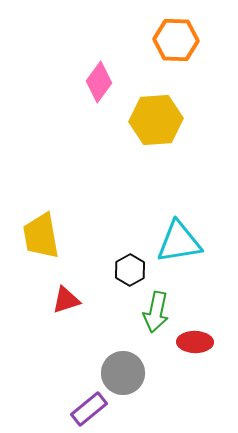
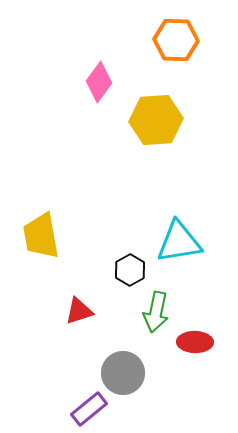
red triangle: moved 13 px right, 11 px down
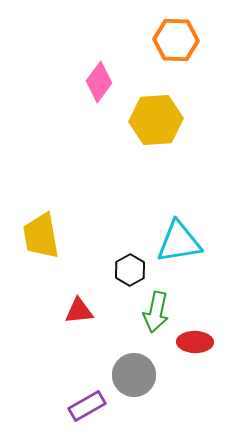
red triangle: rotated 12 degrees clockwise
gray circle: moved 11 px right, 2 px down
purple rectangle: moved 2 px left, 3 px up; rotated 9 degrees clockwise
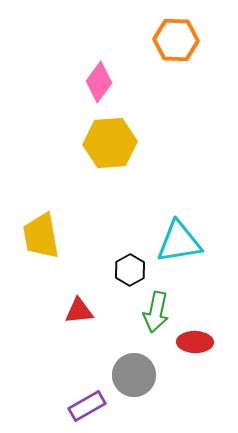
yellow hexagon: moved 46 px left, 23 px down
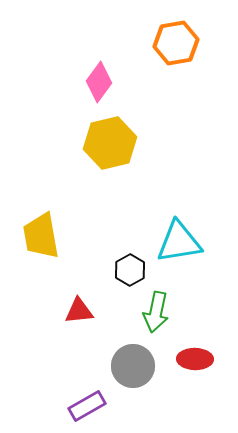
orange hexagon: moved 3 px down; rotated 12 degrees counterclockwise
yellow hexagon: rotated 9 degrees counterclockwise
red ellipse: moved 17 px down
gray circle: moved 1 px left, 9 px up
